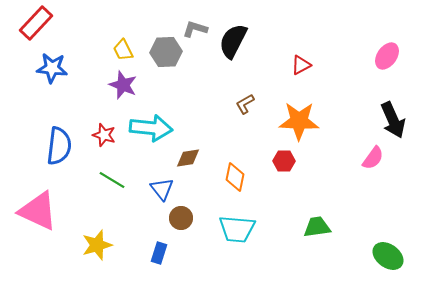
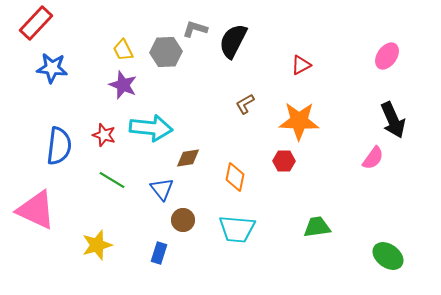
pink triangle: moved 2 px left, 1 px up
brown circle: moved 2 px right, 2 px down
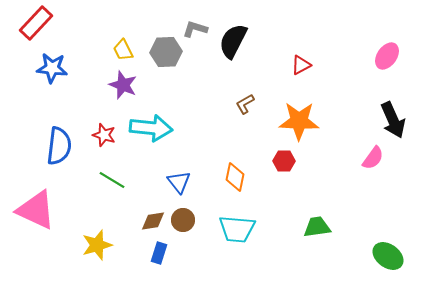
brown diamond: moved 35 px left, 63 px down
blue triangle: moved 17 px right, 7 px up
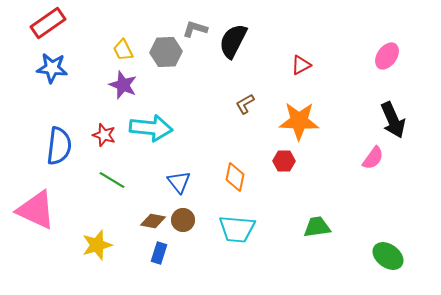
red rectangle: moved 12 px right; rotated 12 degrees clockwise
brown diamond: rotated 20 degrees clockwise
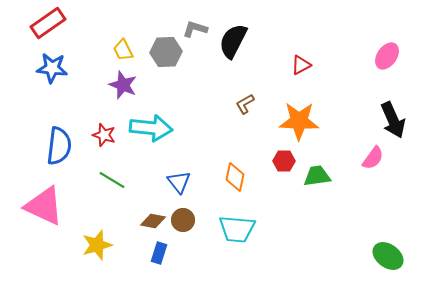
pink triangle: moved 8 px right, 4 px up
green trapezoid: moved 51 px up
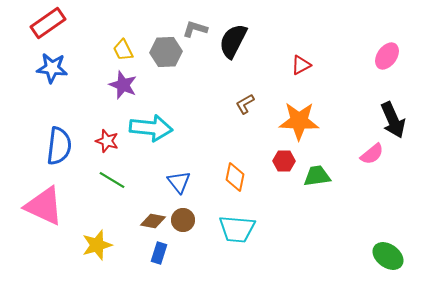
red star: moved 3 px right, 6 px down
pink semicircle: moved 1 px left, 4 px up; rotated 15 degrees clockwise
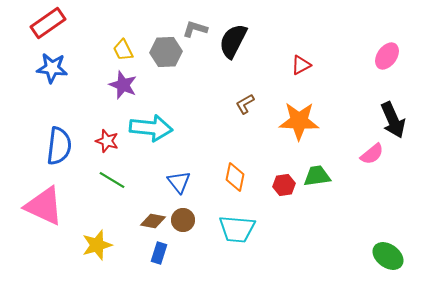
red hexagon: moved 24 px down; rotated 10 degrees counterclockwise
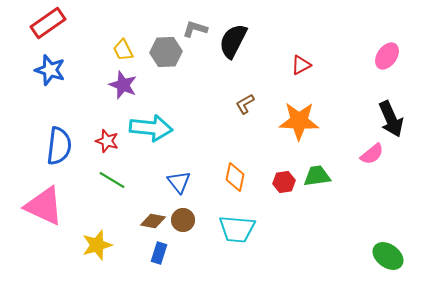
blue star: moved 2 px left, 2 px down; rotated 12 degrees clockwise
black arrow: moved 2 px left, 1 px up
red hexagon: moved 3 px up
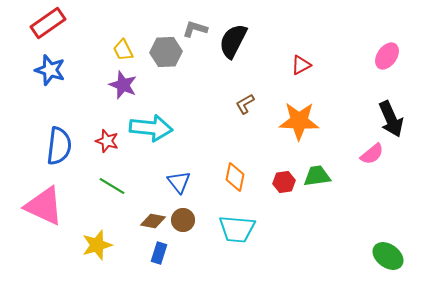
green line: moved 6 px down
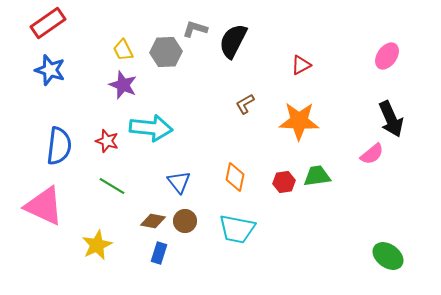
brown circle: moved 2 px right, 1 px down
cyan trapezoid: rotated 6 degrees clockwise
yellow star: rotated 8 degrees counterclockwise
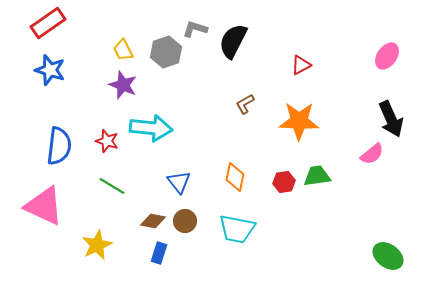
gray hexagon: rotated 16 degrees counterclockwise
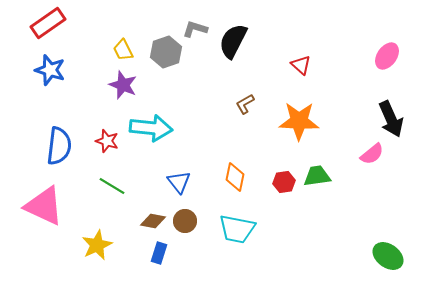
red triangle: rotated 50 degrees counterclockwise
